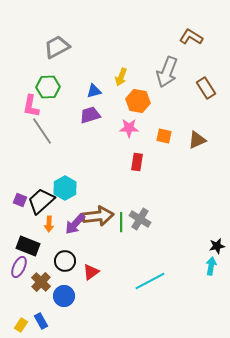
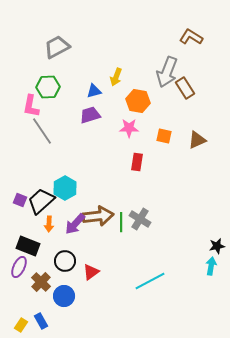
yellow arrow: moved 5 px left
brown rectangle: moved 21 px left
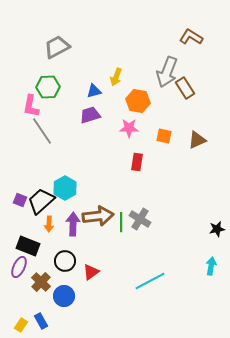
purple arrow: moved 2 px left; rotated 140 degrees clockwise
black star: moved 17 px up
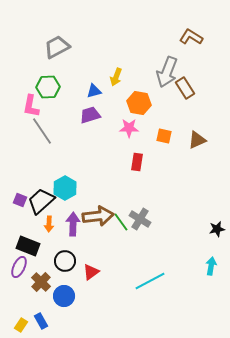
orange hexagon: moved 1 px right, 2 px down
green line: rotated 36 degrees counterclockwise
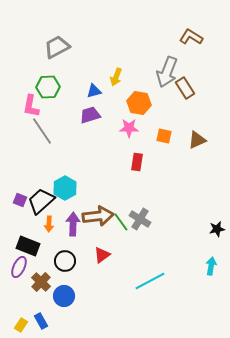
red triangle: moved 11 px right, 17 px up
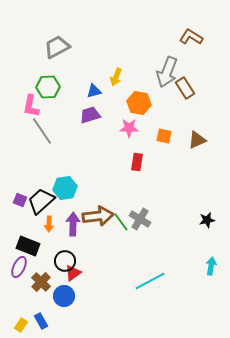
cyan hexagon: rotated 20 degrees clockwise
black star: moved 10 px left, 9 px up
red triangle: moved 29 px left, 18 px down
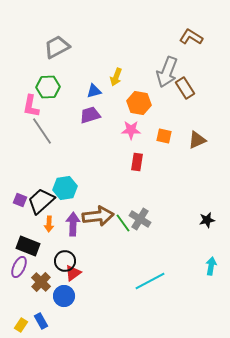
pink star: moved 2 px right, 2 px down
green line: moved 2 px right, 1 px down
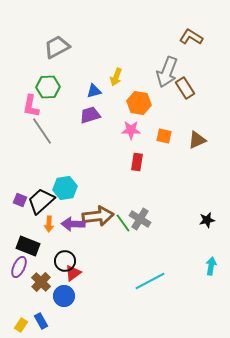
purple arrow: rotated 90 degrees counterclockwise
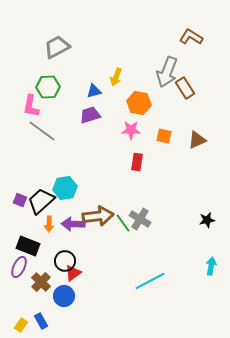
gray line: rotated 20 degrees counterclockwise
